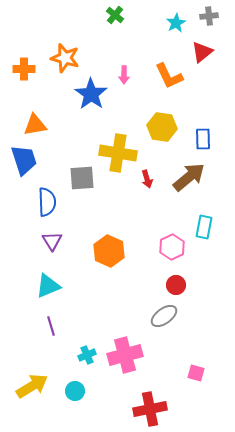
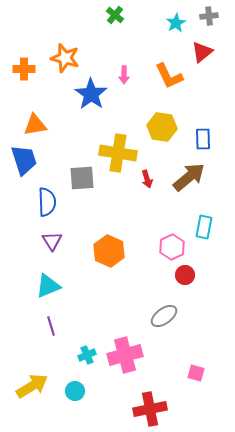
red circle: moved 9 px right, 10 px up
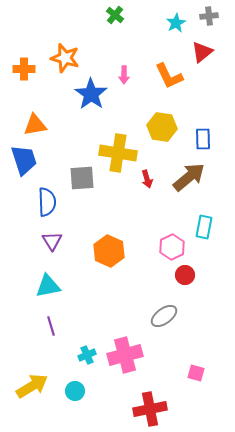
cyan triangle: rotated 12 degrees clockwise
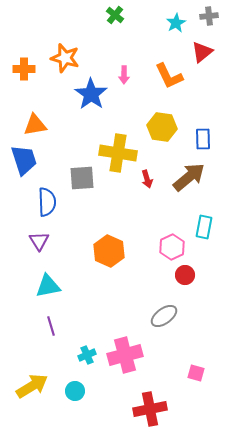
purple triangle: moved 13 px left
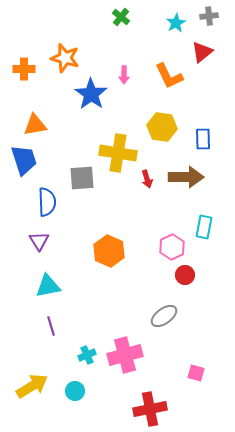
green cross: moved 6 px right, 2 px down
brown arrow: moved 3 px left; rotated 40 degrees clockwise
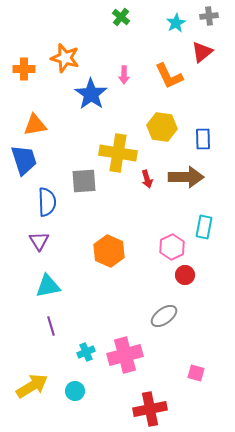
gray square: moved 2 px right, 3 px down
cyan cross: moved 1 px left, 3 px up
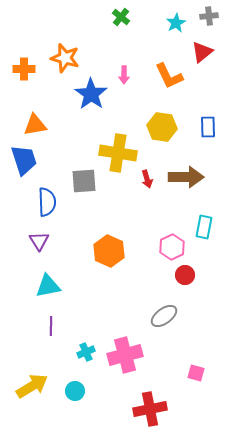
blue rectangle: moved 5 px right, 12 px up
purple line: rotated 18 degrees clockwise
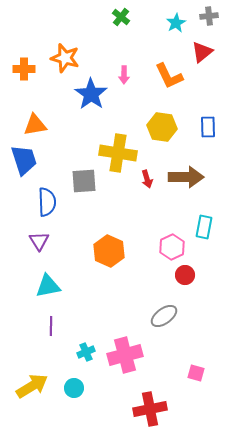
cyan circle: moved 1 px left, 3 px up
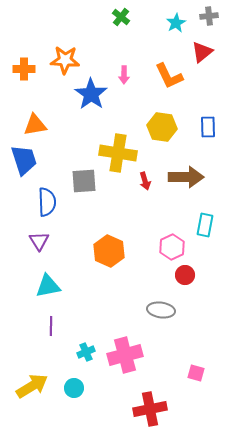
orange star: moved 2 px down; rotated 12 degrees counterclockwise
red arrow: moved 2 px left, 2 px down
cyan rectangle: moved 1 px right, 2 px up
gray ellipse: moved 3 px left, 6 px up; rotated 44 degrees clockwise
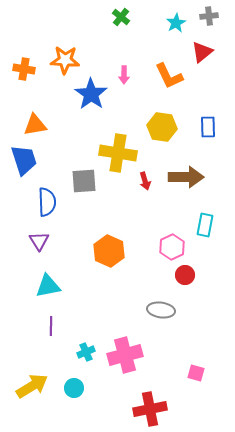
orange cross: rotated 10 degrees clockwise
